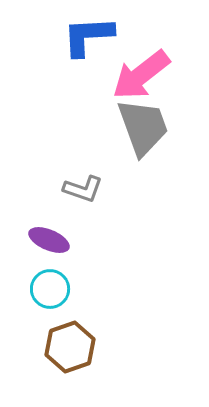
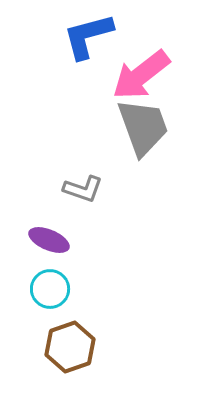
blue L-shape: rotated 12 degrees counterclockwise
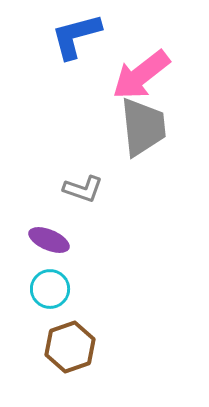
blue L-shape: moved 12 px left
gray trapezoid: rotated 14 degrees clockwise
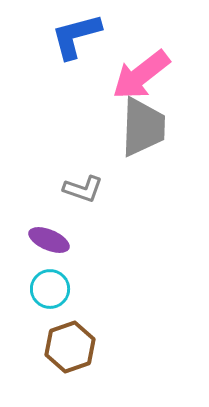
gray trapezoid: rotated 8 degrees clockwise
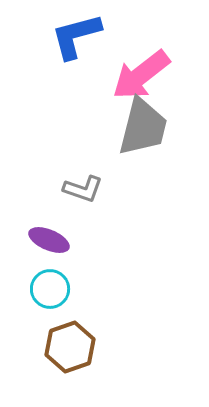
gray trapezoid: rotated 12 degrees clockwise
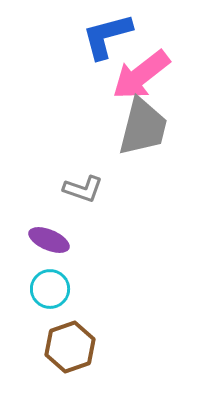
blue L-shape: moved 31 px right
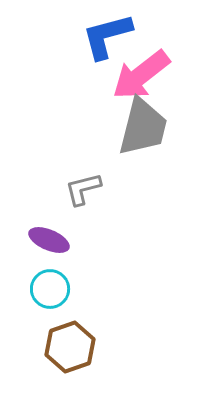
gray L-shape: rotated 147 degrees clockwise
